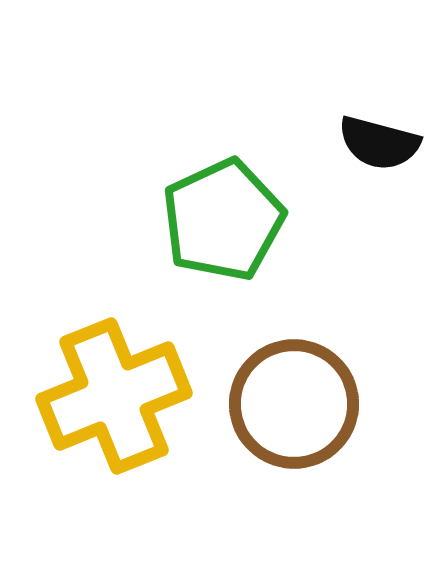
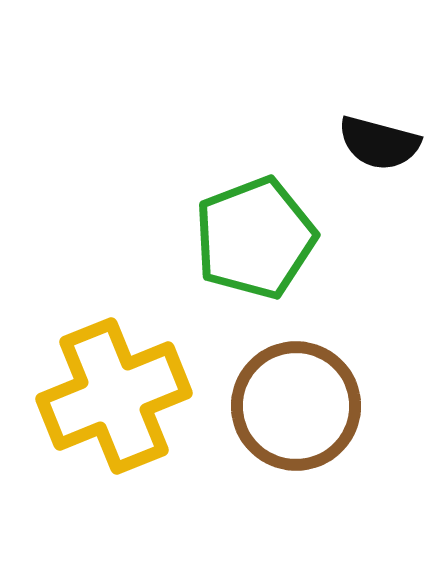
green pentagon: moved 32 px right, 18 px down; rotated 4 degrees clockwise
brown circle: moved 2 px right, 2 px down
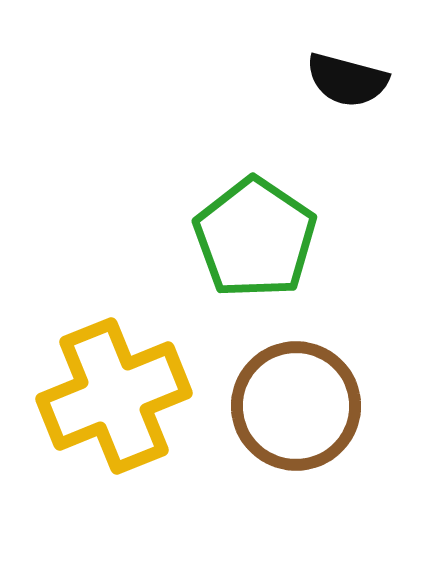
black semicircle: moved 32 px left, 63 px up
green pentagon: rotated 17 degrees counterclockwise
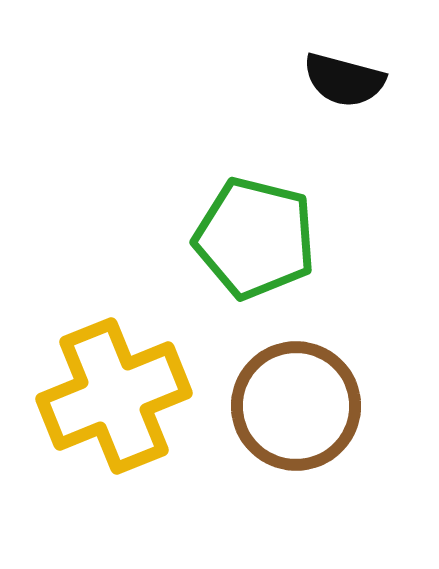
black semicircle: moved 3 px left
green pentagon: rotated 20 degrees counterclockwise
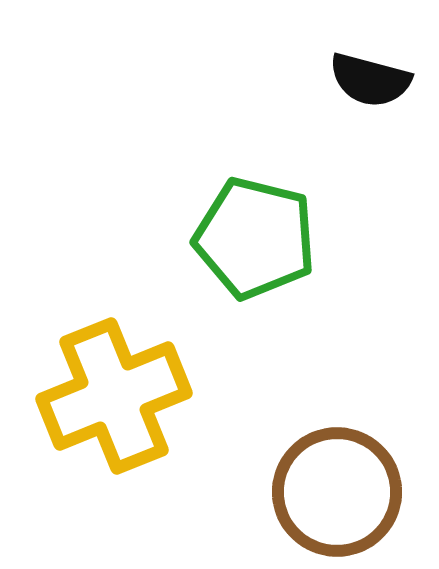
black semicircle: moved 26 px right
brown circle: moved 41 px right, 86 px down
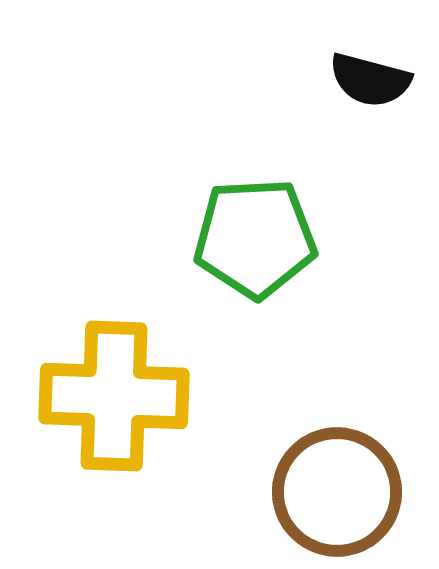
green pentagon: rotated 17 degrees counterclockwise
yellow cross: rotated 24 degrees clockwise
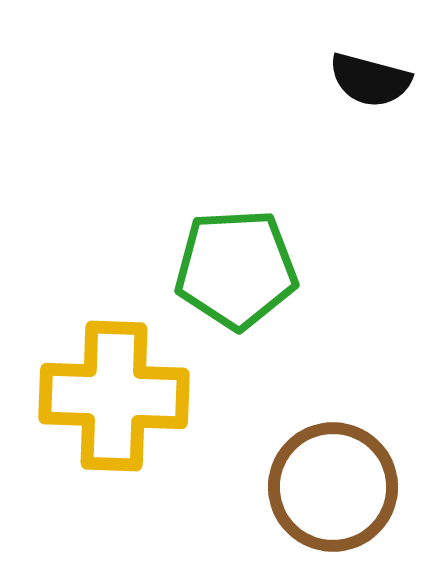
green pentagon: moved 19 px left, 31 px down
brown circle: moved 4 px left, 5 px up
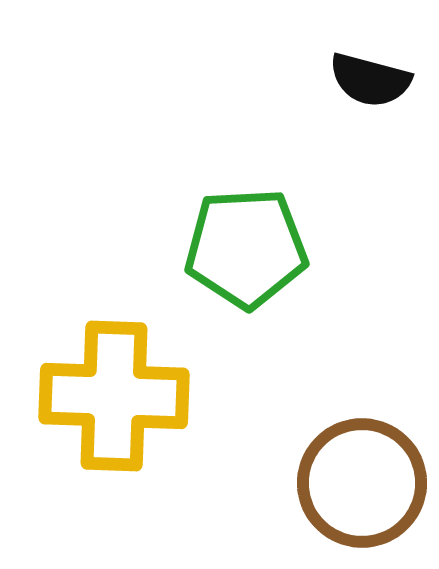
green pentagon: moved 10 px right, 21 px up
brown circle: moved 29 px right, 4 px up
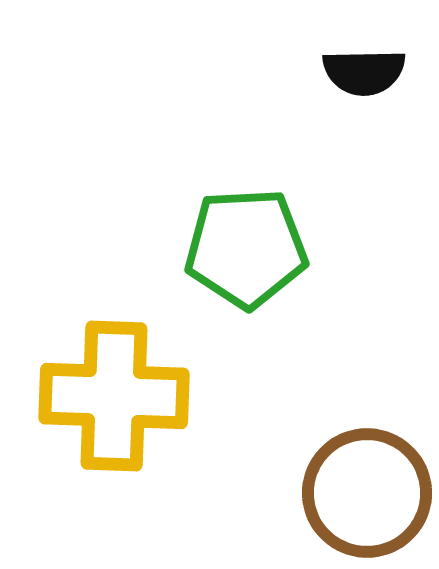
black semicircle: moved 6 px left, 8 px up; rotated 16 degrees counterclockwise
brown circle: moved 5 px right, 10 px down
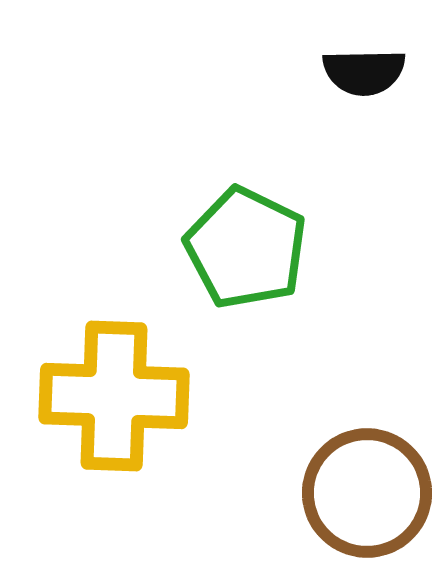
green pentagon: rotated 29 degrees clockwise
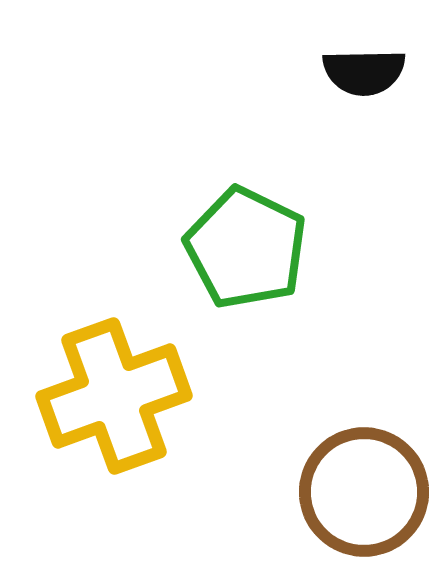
yellow cross: rotated 22 degrees counterclockwise
brown circle: moved 3 px left, 1 px up
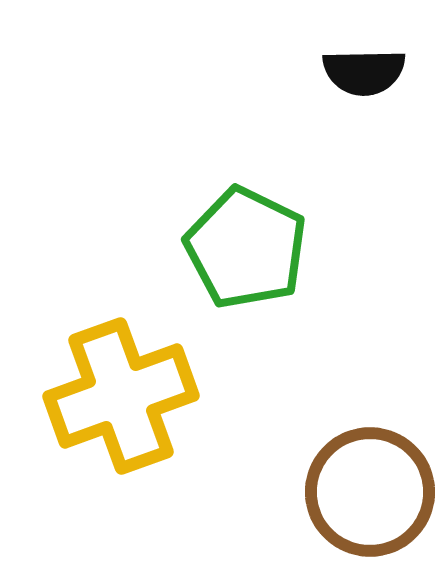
yellow cross: moved 7 px right
brown circle: moved 6 px right
